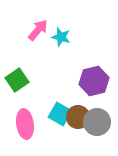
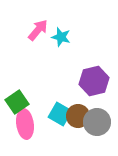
green square: moved 22 px down
brown circle: moved 1 px up
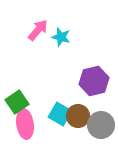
gray circle: moved 4 px right, 3 px down
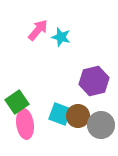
cyan square: rotated 10 degrees counterclockwise
